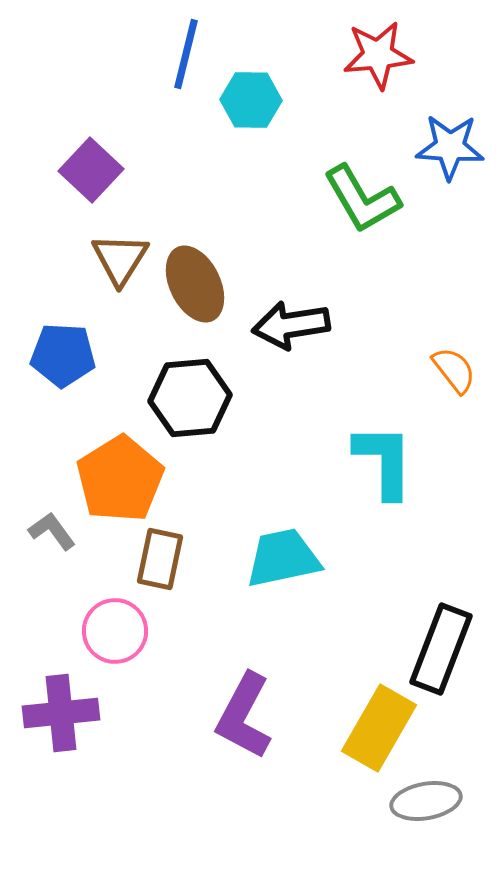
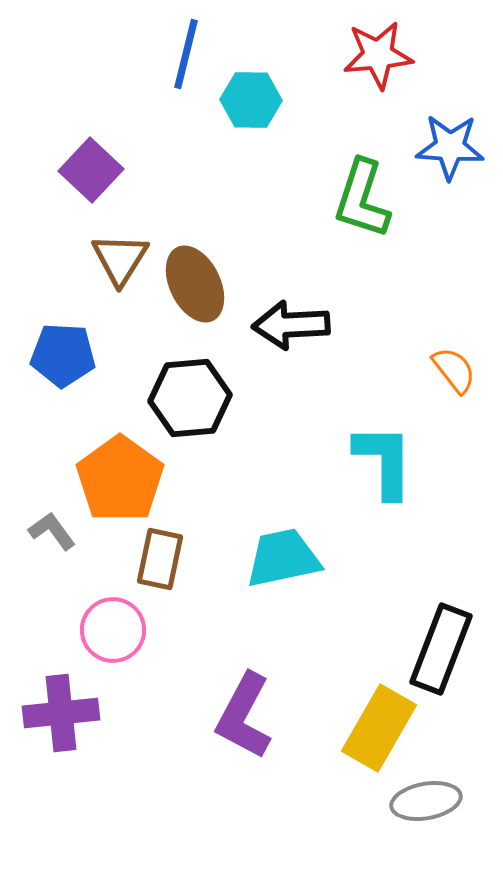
green L-shape: rotated 48 degrees clockwise
black arrow: rotated 6 degrees clockwise
orange pentagon: rotated 4 degrees counterclockwise
pink circle: moved 2 px left, 1 px up
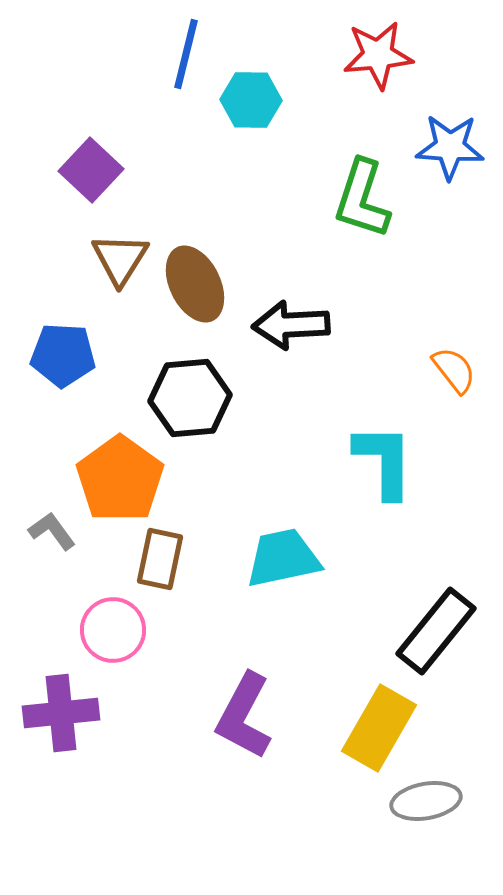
black rectangle: moved 5 px left, 18 px up; rotated 18 degrees clockwise
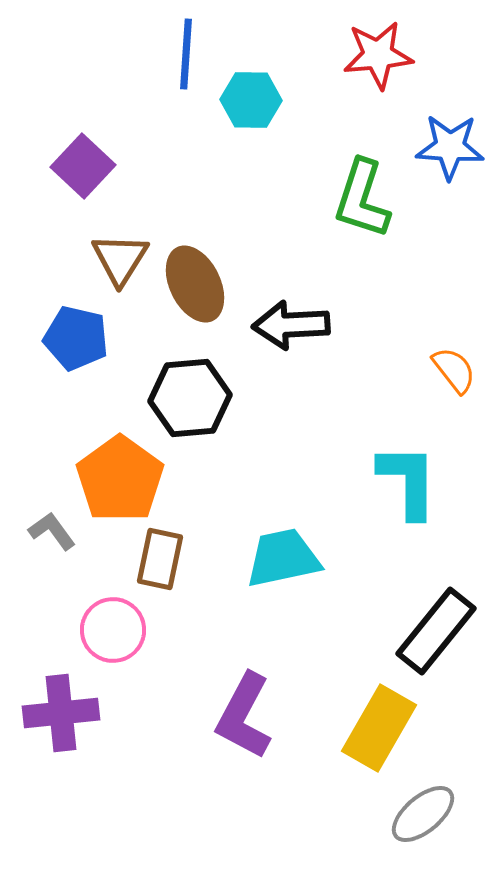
blue line: rotated 10 degrees counterclockwise
purple square: moved 8 px left, 4 px up
blue pentagon: moved 13 px right, 17 px up; rotated 10 degrees clockwise
cyan L-shape: moved 24 px right, 20 px down
gray ellipse: moved 3 px left, 13 px down; rotated 30 degrees counterclockwise
